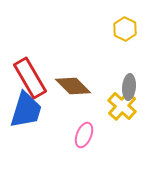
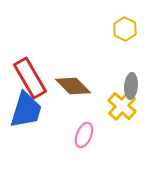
gray ellipse: moved 2 px right, 1 px up
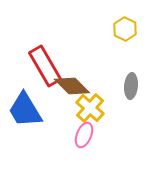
red rectangle: moved 15 px right, 12 px up
brown diamond: moved 1 px left
yellow cross: moved 32 px left, 2 px down
blue trapezoid: moved 1 px left; rotated 132 degrees clockwise
